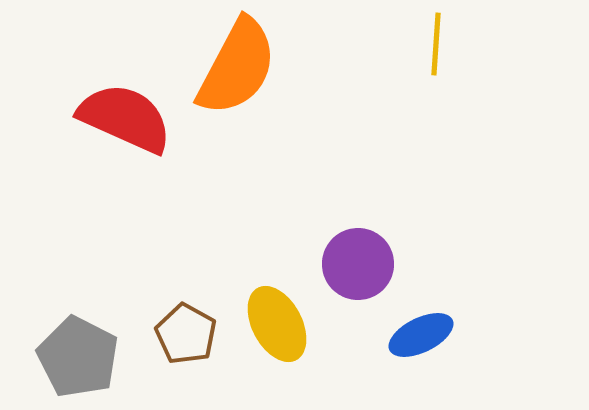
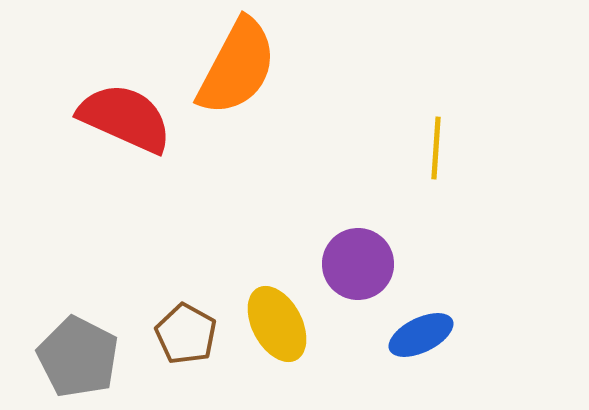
yellow line: moved 104 px down
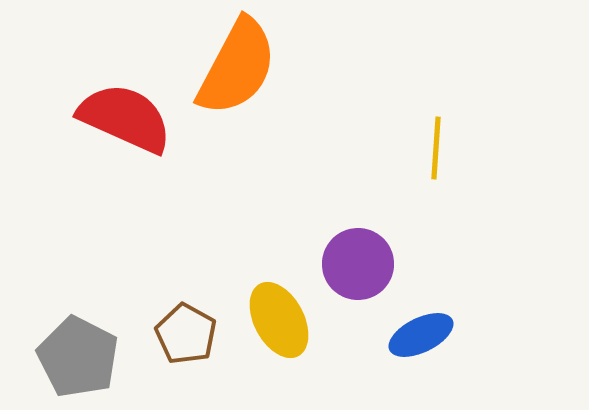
yellow ellipse: moved 2 px right, 4 px up
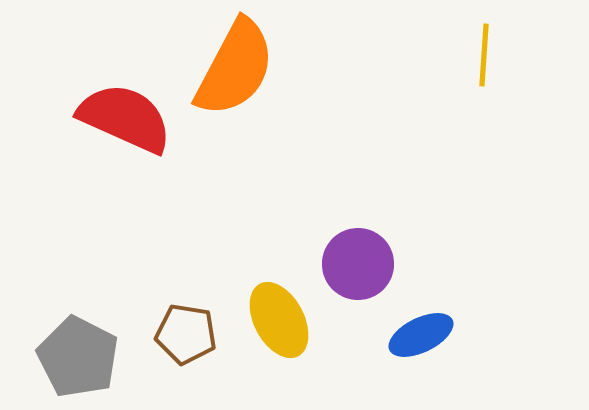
orange semicircle: moved 2 px left, 1 px down
yellow line: moved 48 px right, 93 px up
brown pentagon: rotated 20 degrees counterclockwise
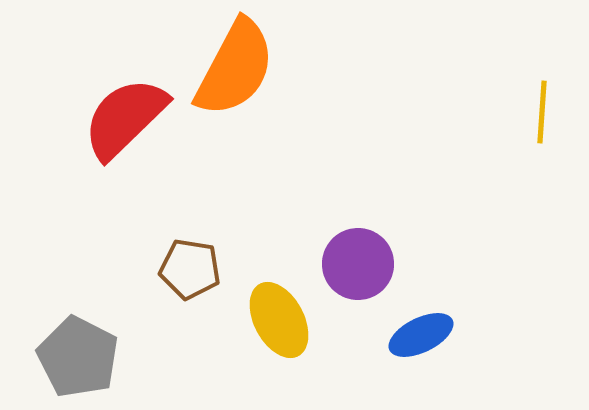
yellow line: moved 58 px right, 57 px down
red semicircle: rotated 68 degrees counterclockwise
brown pentagon: moved 4 px right, 65 px up
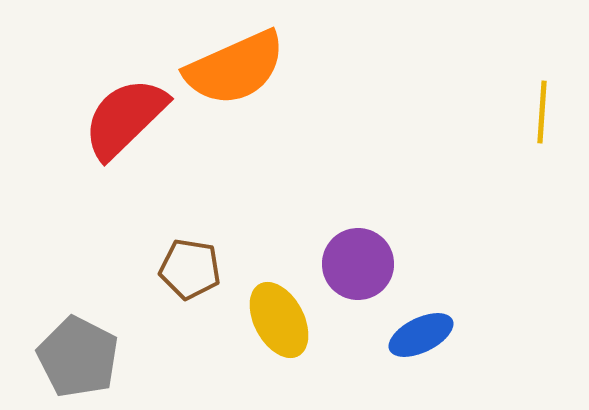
orange semicircle: rotated 38 degrees clockwise
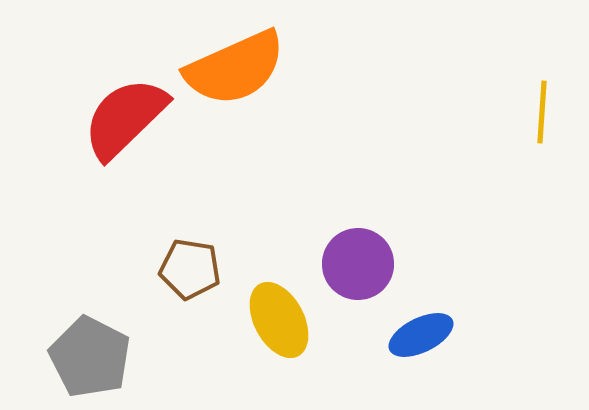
gray pentagon: moved 12 px right
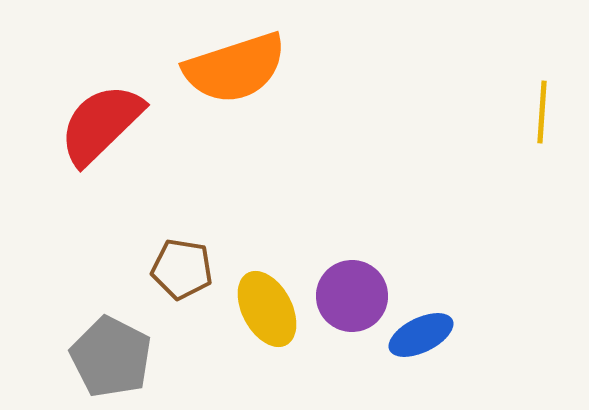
orange semicircle: rotated 6 degrees clockwise
red semicircle: moved 24 px left, 6 px down
purple circle: moved 6 px left, 32 px down
brown pentagon: moved 8 px left
yellow ellipse: moved 12 px left, 11 px up
gray pentagon: moved 21 px right
